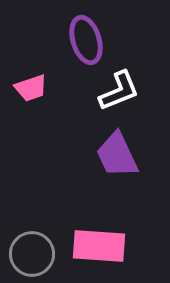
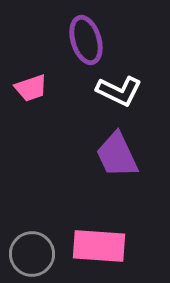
white L-shape: rotated 48 degrees clockwise
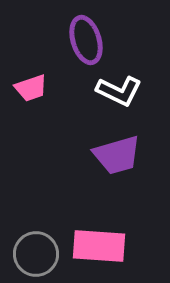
purple trapezoid: rotated 81 degrees counterclockwise
gray circle: moved 4 px right
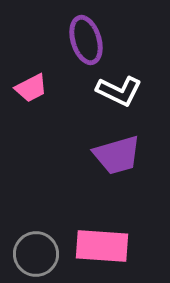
pink trapezoid: rotated 8 degrees counterclockwise
pink rectangle: moved 3 px right
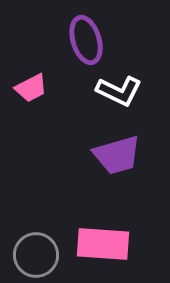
pink rectangle: moved 1 px right, 2 px up
gray circle: moved 1 px down
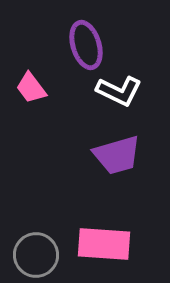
purple ellipse: moved 5 px down
pink trapezoid: rotated 80 degrees clockwise
pink rectangle: moved 1 px right
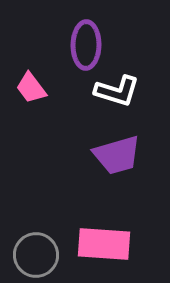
purple ellipse: rotated 18 degrees clockwise
white L-shape: moved 2 px left; rotated 9 degrees counterclockwise
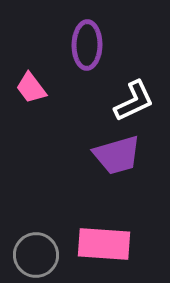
purple ellipse: moved 1 px right
white L-shape: moved 17 px right, 10 px down; rotated 42 degrees counterclockwise
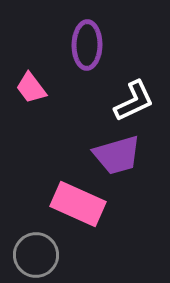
pink rectangle: moved 26 px left, 40 px up; rotated 20 degrees clockwise
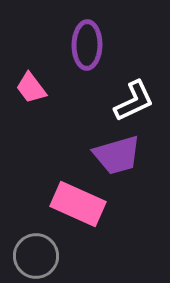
gray circle: moved 1 px down
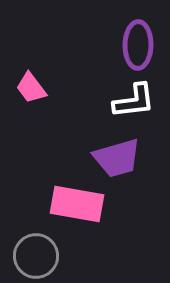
purple ellipse: moved 51 px right
white L-shape: rotated 18 degrees clockwise
purple trapezoid: moved 3 px down
pink rectangle: moved 1 px left; rotated 14 degrees counterclockwise
